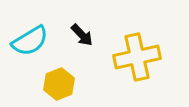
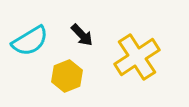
yellow cross: rotated 21 degrees counterclockwise
yellow hexagon: moved 8 px right, 8 px up
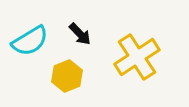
black arrow: moved 2 px left, 1 px up
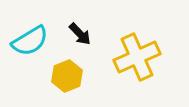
yellow cross: rotated 9 degrees clockwise
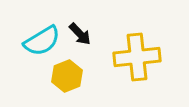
cyan semicircle: moved 12 px right
yellow cross: rotated 18 degrees clockwise
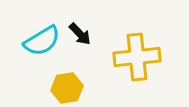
yellow hexagon: moved 12 px down; rotated 12 degrees clockwise
